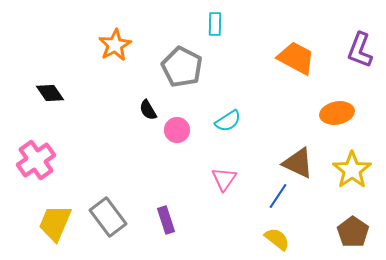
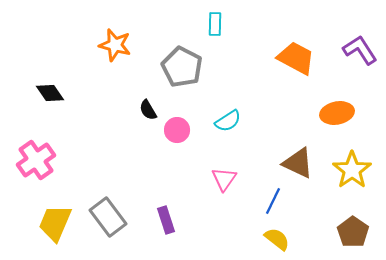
orange star: rotated 28 degrees counterclockwise
purple L-shape: rotated 126 degrees clockwise
blue line: moved 5 px left, 5 px down; rotated 8 degrees counterclockwise
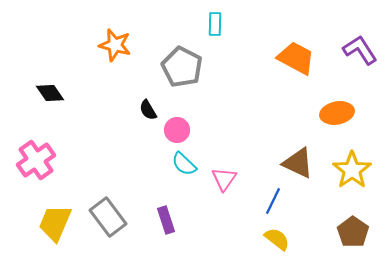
cyan semicircle: moved 44 px left, 43 px down; rotated 76 degrees clockwise
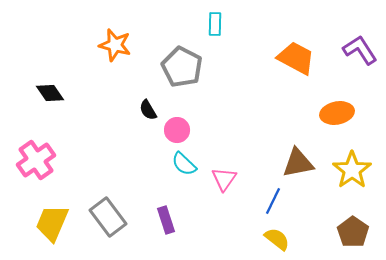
brown triangle: rotated 36 degrees counterclockwise
yellow trapezoid: moved 3 px left
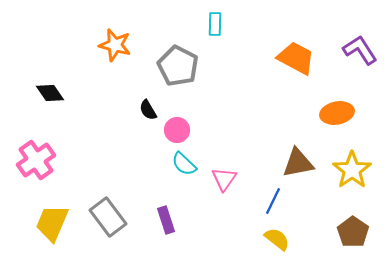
gray pentagon: moved 4 px left, 1 px up
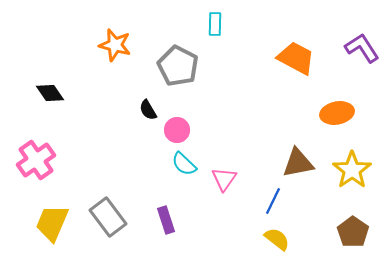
purple L-shape: moved 2 px right, 2 px up
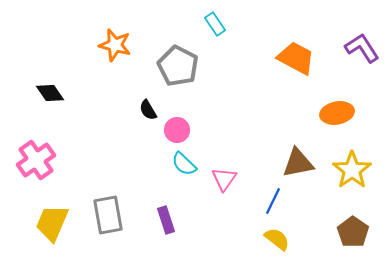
cyan rectangle: rotated 35 degrees counterclockwise
gray rectangle: moved 2 px up; rotated 27 degrees clockwise
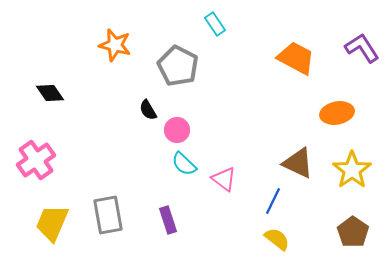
brown triangle: rotated 36 degrees clockwise
pink triangle: rotated 28 degrees counterclockwise
purple rectangle: moved 2 px right
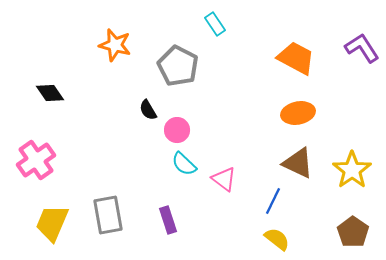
orange ellipse: moved 39 px left
